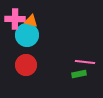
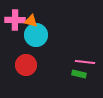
pink cross: moved 1 px down
cyan circle: moved 9 px right
green rectangle: rotated 24 degrees clockwise
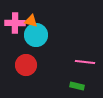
pink cross: moved 3 px down
green rectangle: moved 2 px left, 12 px down
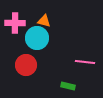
orange triangle: moved 13 px right
cyan circle: moved 1 px right, 3 px down
green rectangle: moved 9 px left
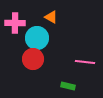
orange triangle: moved 7 px right, 4 px up; rotated 16 degrees clockwise
red circle: moved 7 px right, 6 px up
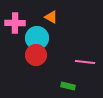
red circle: moved 3 px right, 4 px up
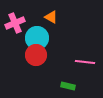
pink cross: rotated 24 degrees counterclockwise
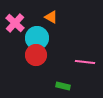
pink cross: rotated 24 degrees counterclockwise
green rectangle: moved 5 px left
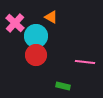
cyan circle: moved 1 px left, 2 px up
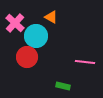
red circle: moved 9 px left, 2 px down
